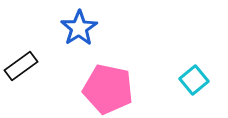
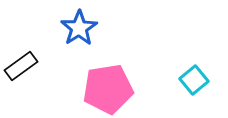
pink pentagon: rotated 21 degrees counterclockwise
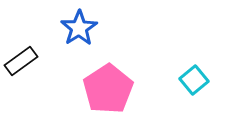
black rectangle: moved 5 px up
pink pentagon: rotated 24 degrees counterclockwise
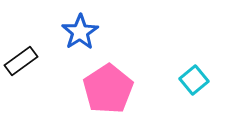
blue star: moved 1 px right, 4 px down
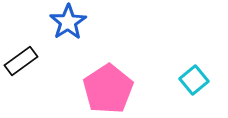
blue star: moved 12 px left, 10 px up
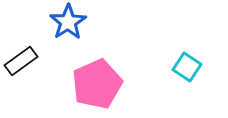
cyan square: moved 7 px left, 13 px up; rotated 16 degrees counterclockwise
pink pentagon: moved 11 px left, 5 px up; rotated 9 degrees clockwise
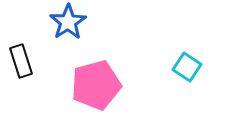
black rectangle: rotated 72 degrees counterclockwise
pink pentagon: moved 1 px left, 1 px down; rotated 9 degrees clockwise
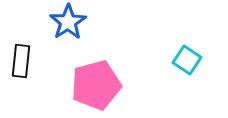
black rectangle: rotated 24 degrees clockwise
cyan square: moved 7 px up
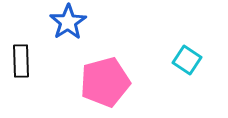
black rectangle: rotated 8 degrees counterclockwise
pink pentagon: moved 9 px right, 3 px up
